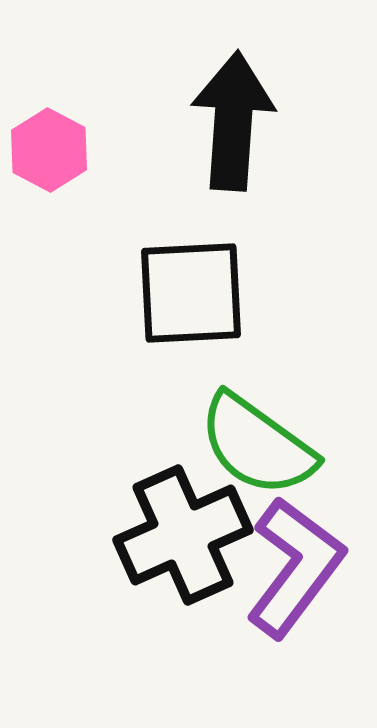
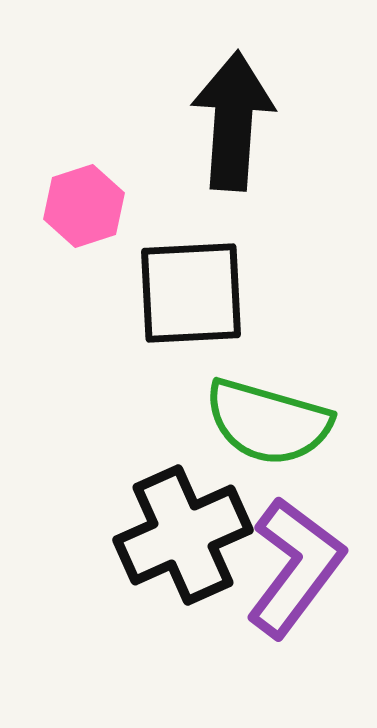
pink hexagon: moved 35 px right, 56 px down; rotated 14 degrees clockwise
green semicircle: moved 11 px right, 23 px up; rotated 20 degrees counterclockwise
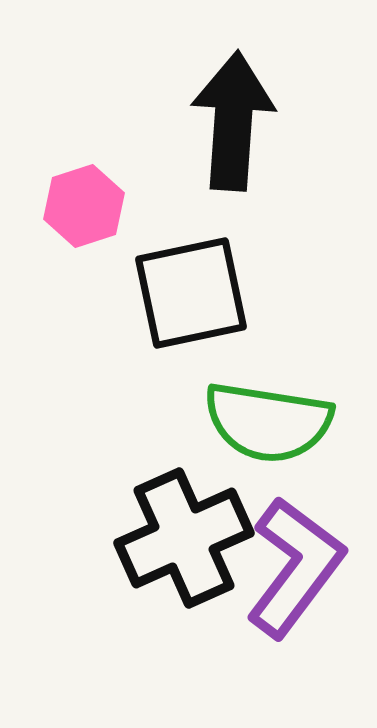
black square: rotated 9 degrees counterclockwise
green semicircle: rotated 7 degrees counterclockwise
black cross: moved 1 px right, 3 px down
